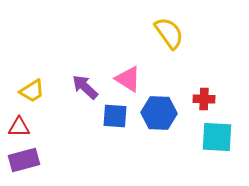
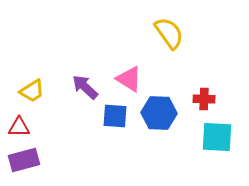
pink triangle: moved 1 px right
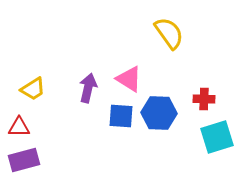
purple arrow: moved 3 px right, 1 px down; rotated 60 degrees clockwise
yellow trapezoid: moved 1 px right, 2 px up
blue square: moved 6 px right
cyan square: rotated 20 degrees counterclockwise
